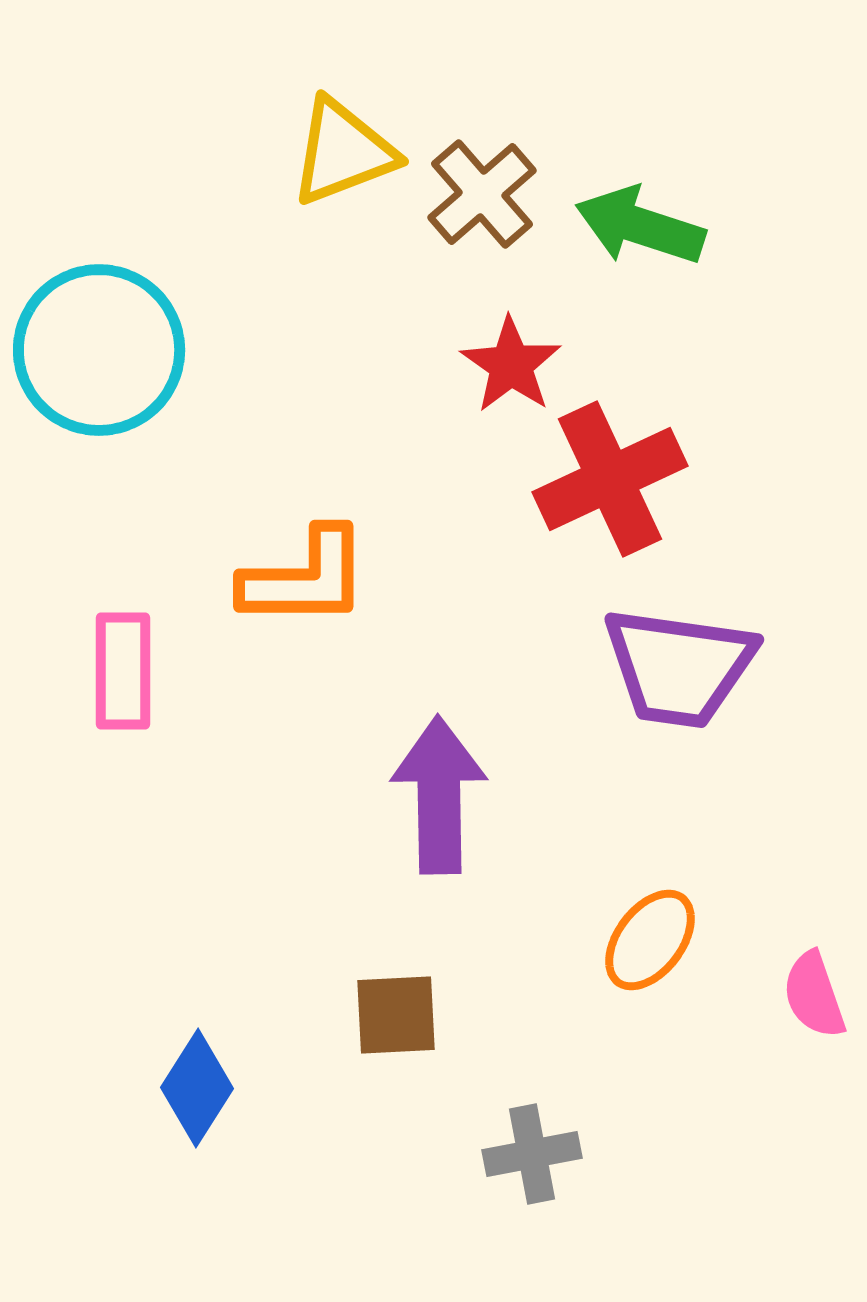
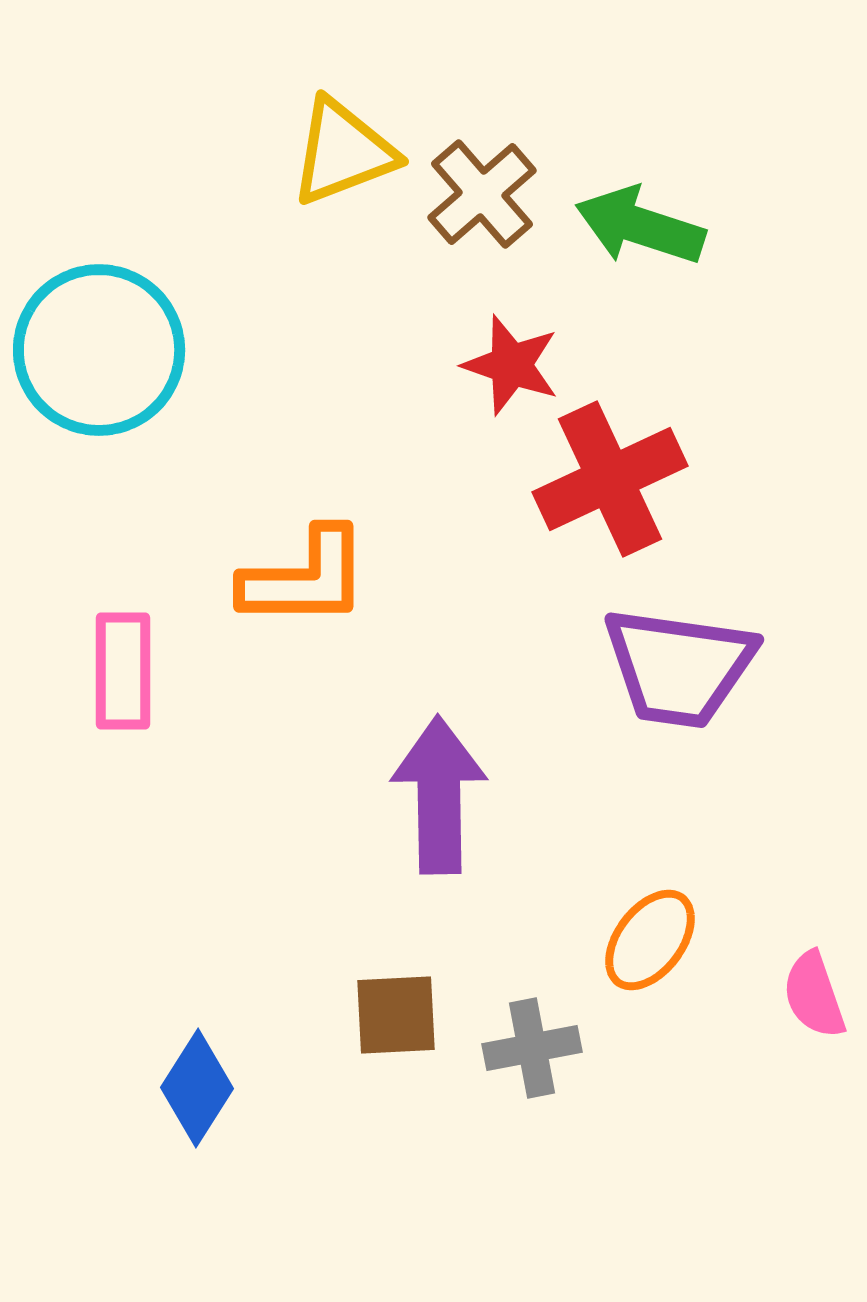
red star: rotated 16 degrees counterclockwise
gray cross: moved 106 px up
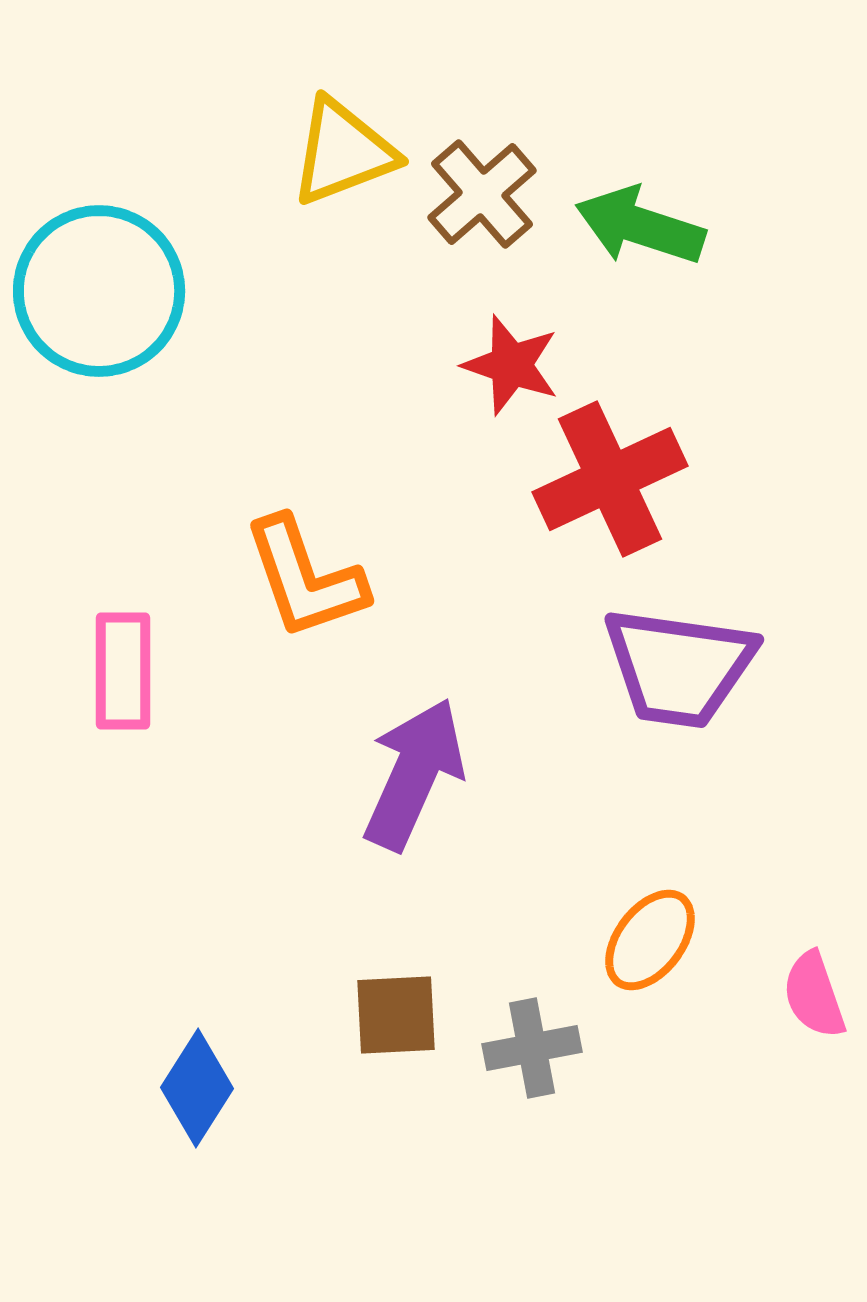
cyan circle: moved 59 px up
orange L-shape: rotated 71 degrees clockwise
purple arrow: moved 25 px left, 21 px up; rotated 25 degrees clockwise
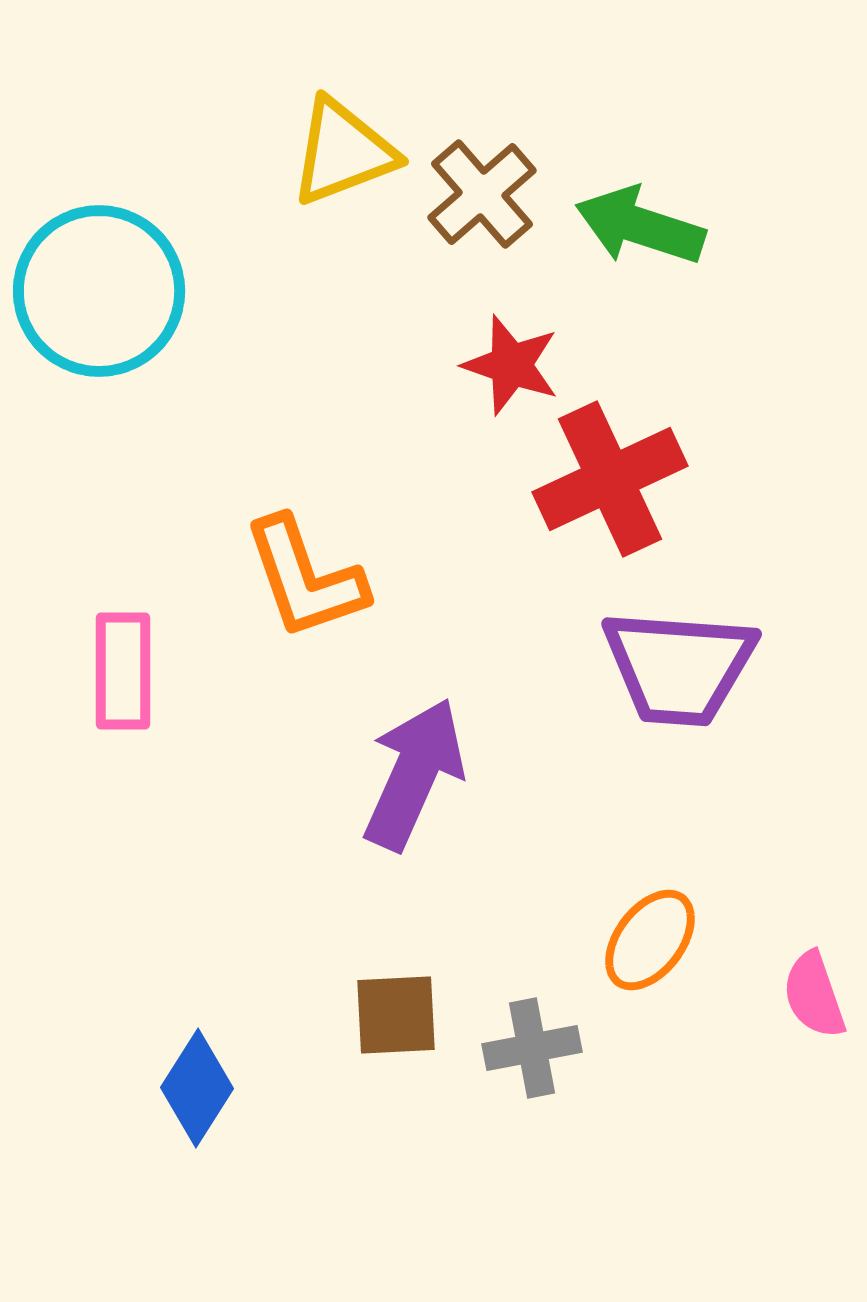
purple trapezoid: rotated 4 degrees counterclockwise
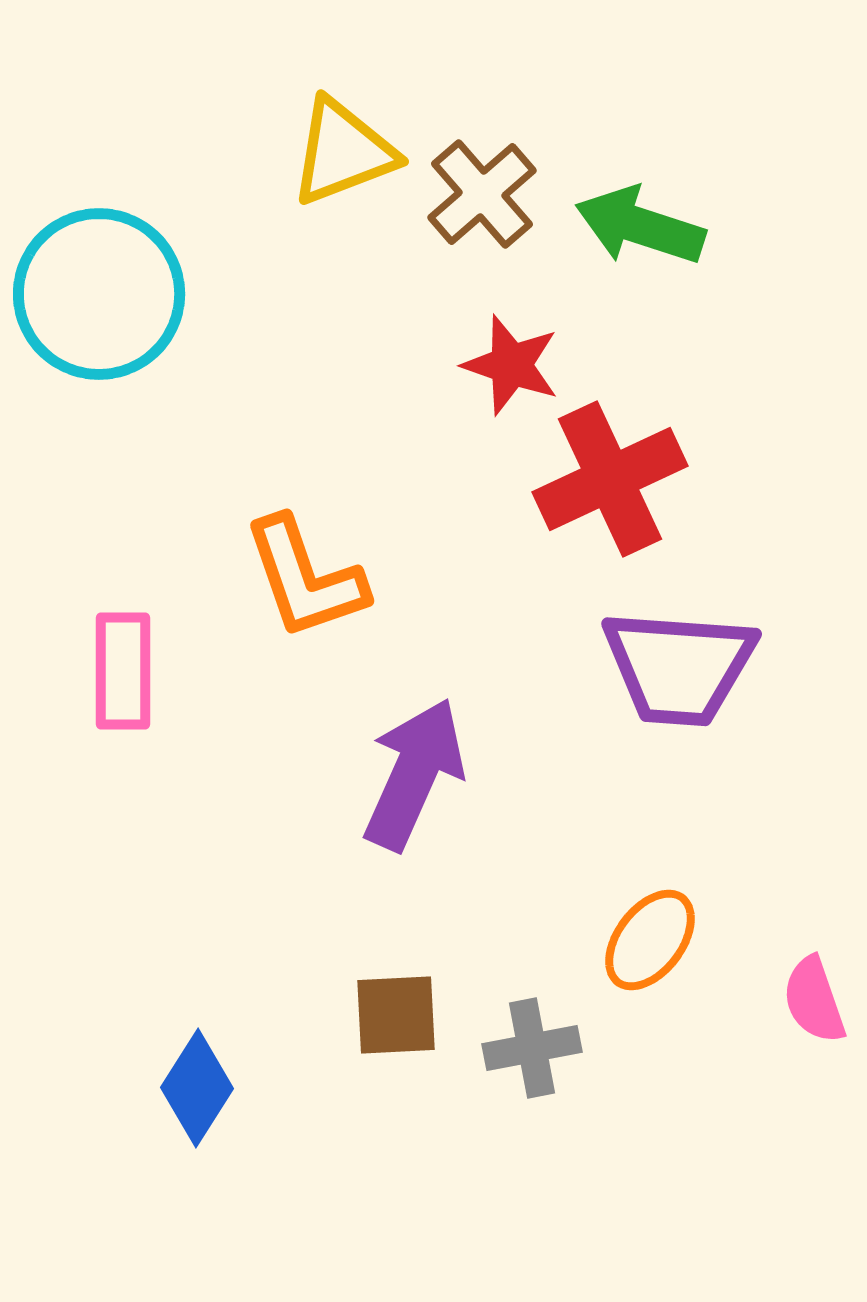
cyan circle: moved 3 px down
pink semicircle: moved 5 px down
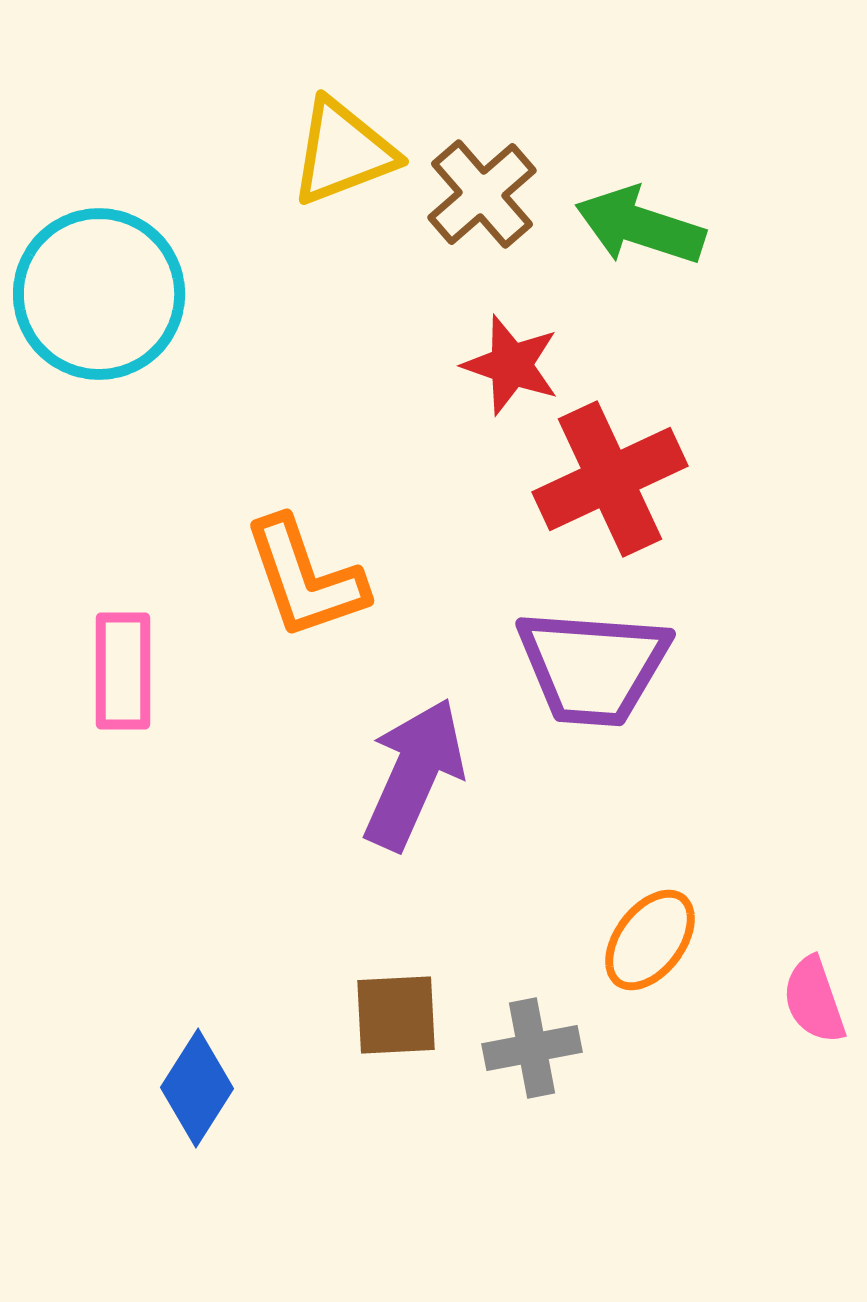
purple trapezoid: moved 86 px left
